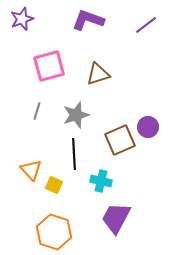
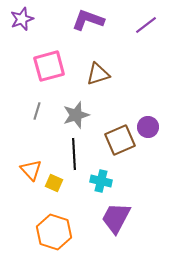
yellow square: moved 2 px up
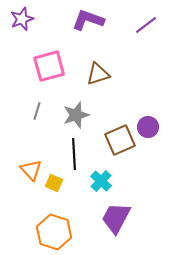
cyan cross: rotated 30 degrees clockwise
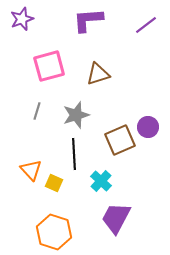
purple L-shape: rotated 24 degrees counterclockwise
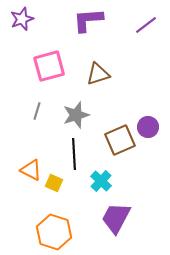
orange triangle: rotated 20 degrees counterclockwise
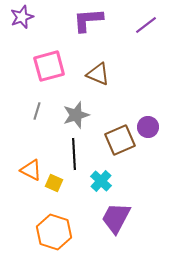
purple star: moved 2 px up
brown triangle: rotated 40 degrees clockwise
